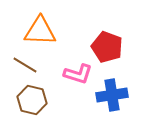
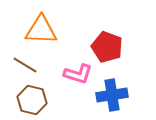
orange triangle: moved 1 px right, 1 px up
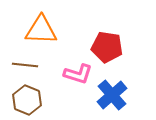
red pentagon: rotated 12 degrees counterclockwise
brown line: rotated 25 degrees counterclockwise
blue cross: rotated 32 degrees counterclockwise
brown hexagon: moved 5 px left; rotated 8 degrees clockwise
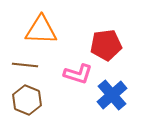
red pentagon: moved 1 px left, 2 px up; rotated 16 degrees counterclockwise
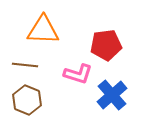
orange triangle: moved 2 px right
